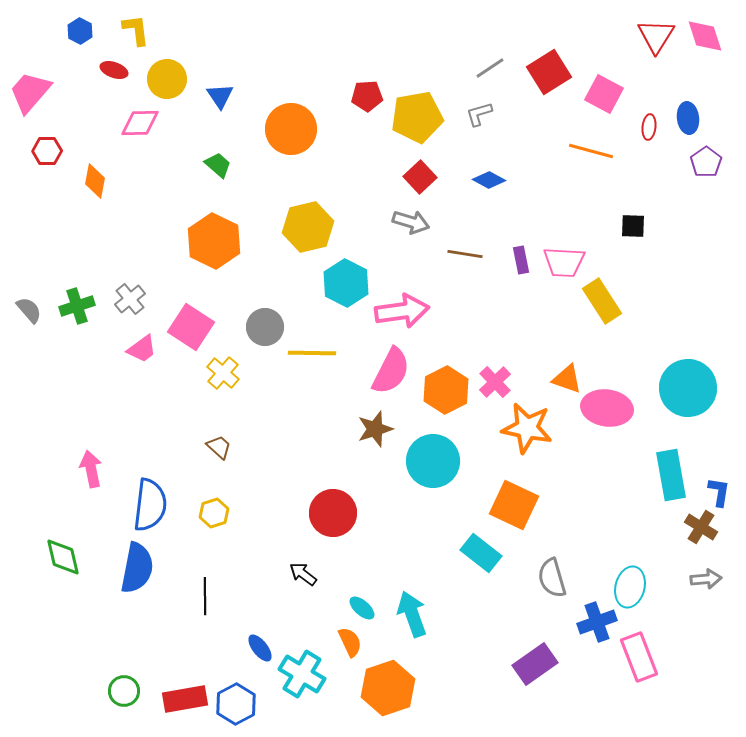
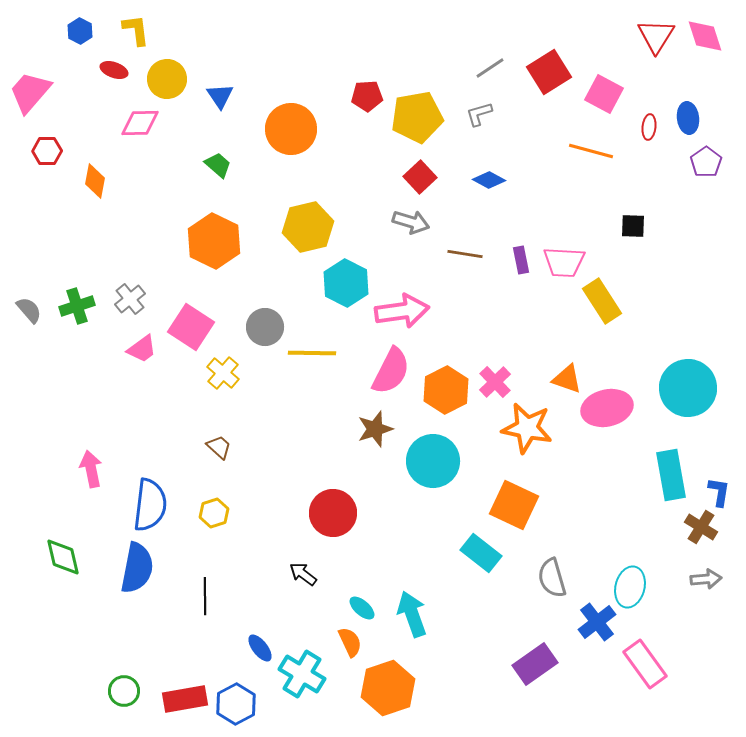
pink ellipse at (607, 408): rotated 21 degrees counterclockwise
blue cross at (597, 622): rotated 18 degrees counterclockwise
pink rectangle at (639, 657): moved 6 px right, 7 px down; rotated 15 degrees counterclockwise
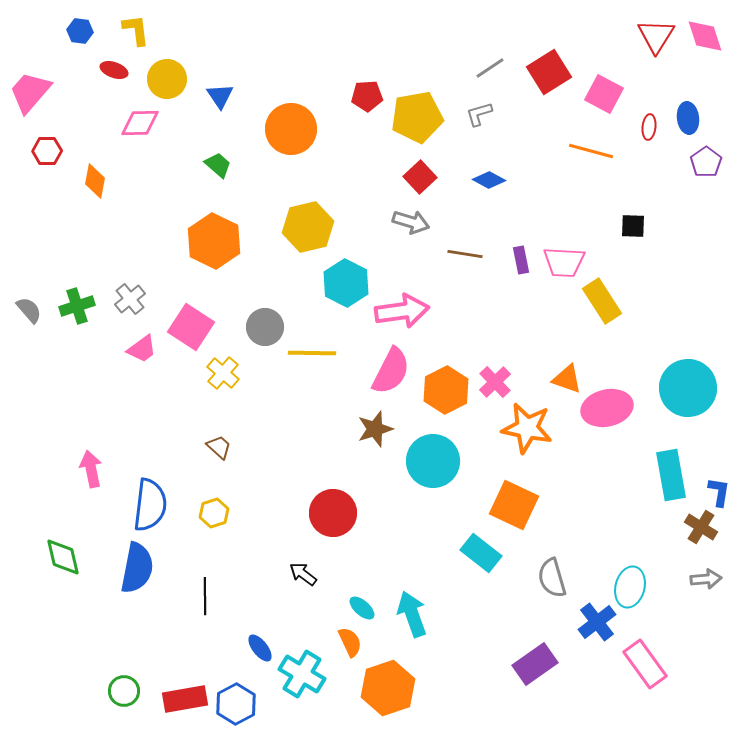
blue hexagon at (80, 31): rotated 20 degrees counterclockwise
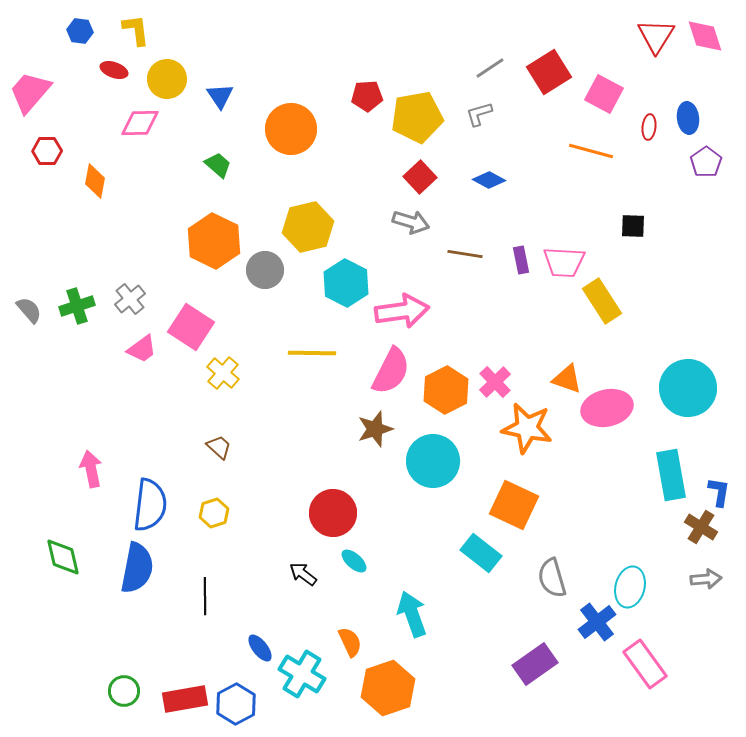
gray circle at (265, 327): moved 57 px up
cyan ellipse at (362, 608): moved 8 px left, 47 px up
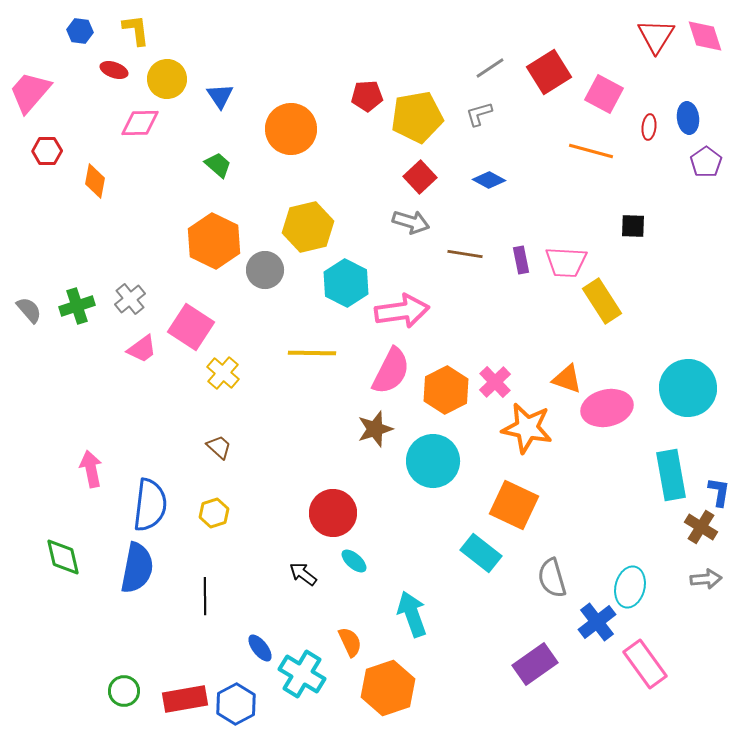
pink trapezoid at (564, 262): moved 2 px right
